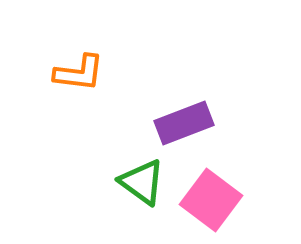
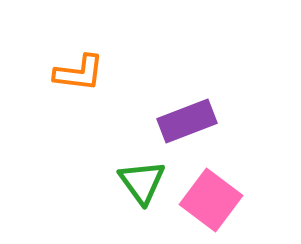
purple rectangle: moved 3 px right, 2 px up
green triangle: rotated 18 degrees clockwise
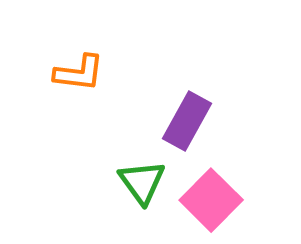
purple rectangle: rotated 40 degrees counterclockwise
pink square: rotated 8 degrees clockwise
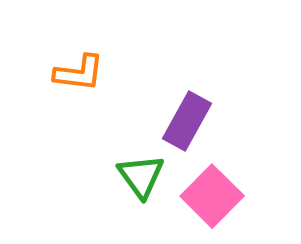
green triangle: moved 1 px left, 6 px up
pink square: moved 1 px right, 4 px up
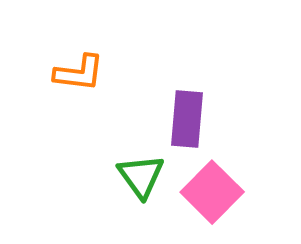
purple rectangle: moved 2 px up; rotated 24 degrees counterclockwise
pink square: moved 4 px up
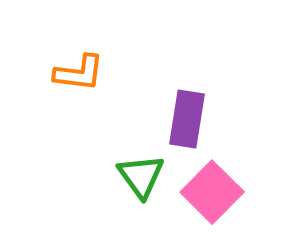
purple rectangle: rotated 4 degrees clockwise
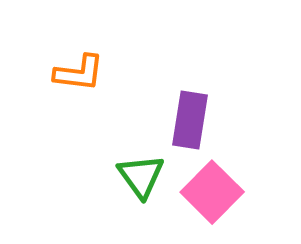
purple rectangle: moved 3 px right, 1 px down
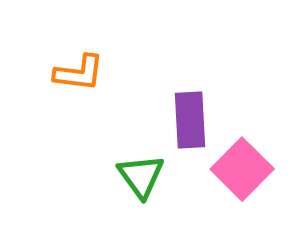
purple rectangle: rotated 12 degrees counterclockwise
pink square: moved 30 px right, 23 px up
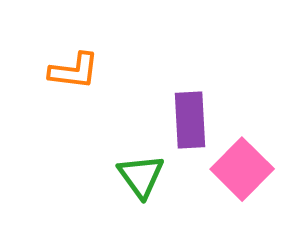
orange L-shape: moved 5 px left, 2 px up
